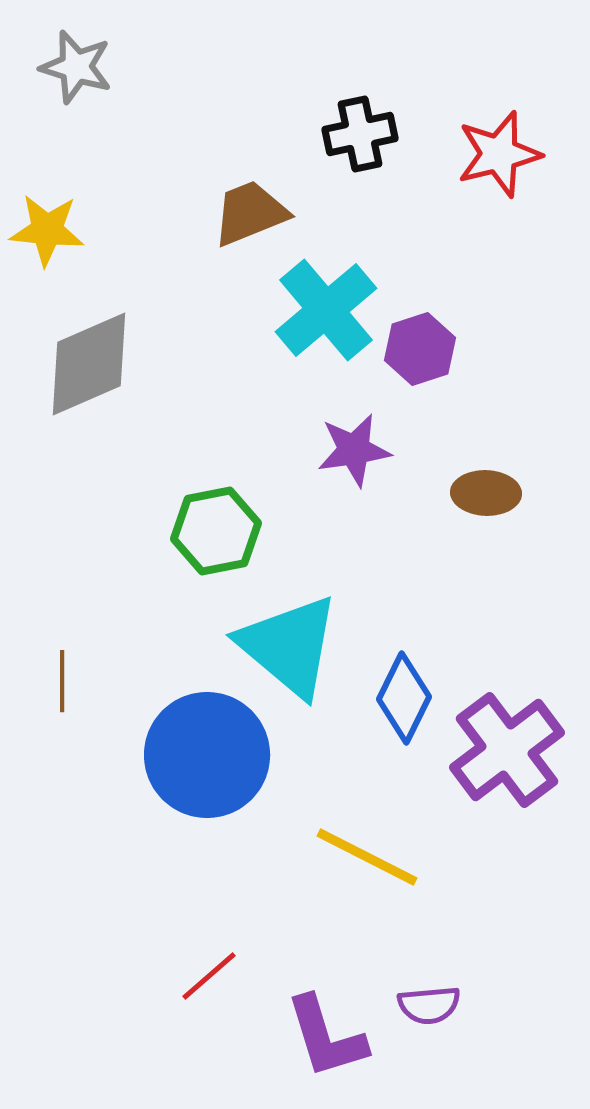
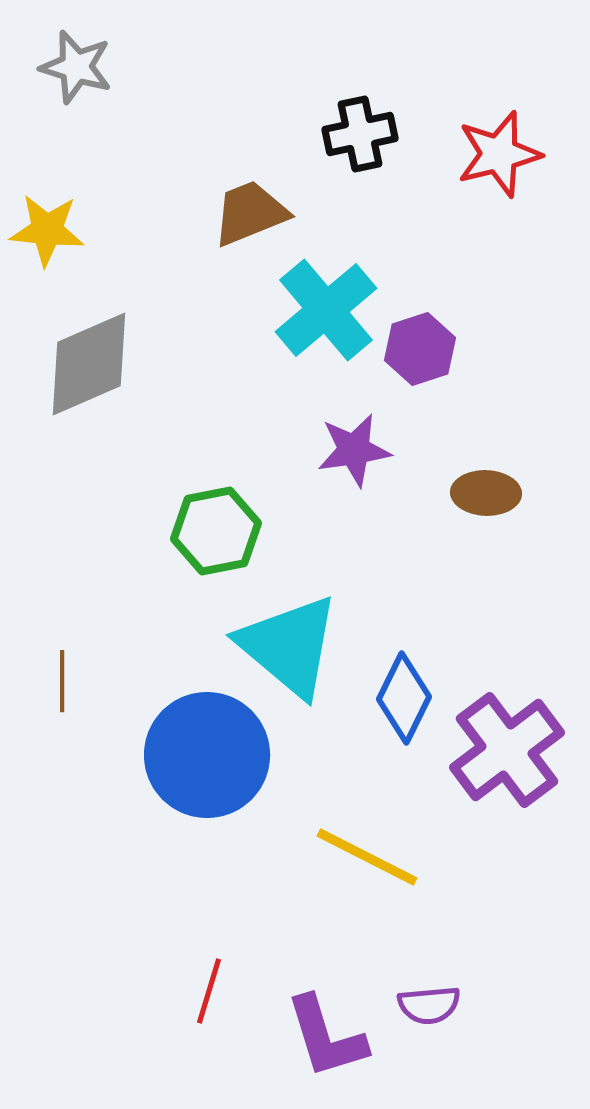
red line: moved 15 px down; rotated 32 degrees counterclockwise
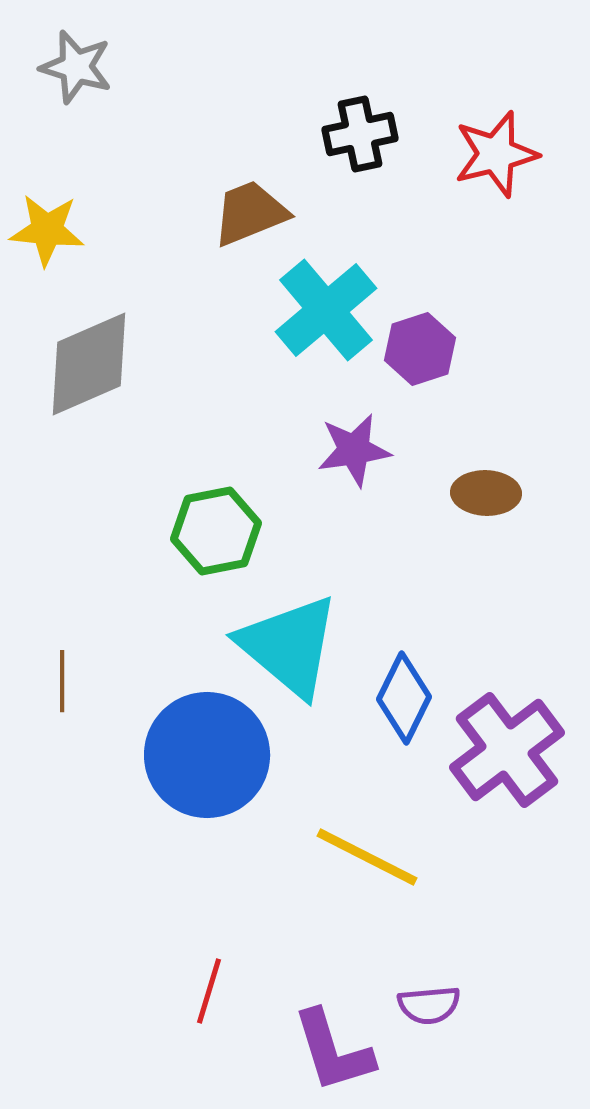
red star: moved 3 px left
purple L-shape: moved 7 px right, 14 px down
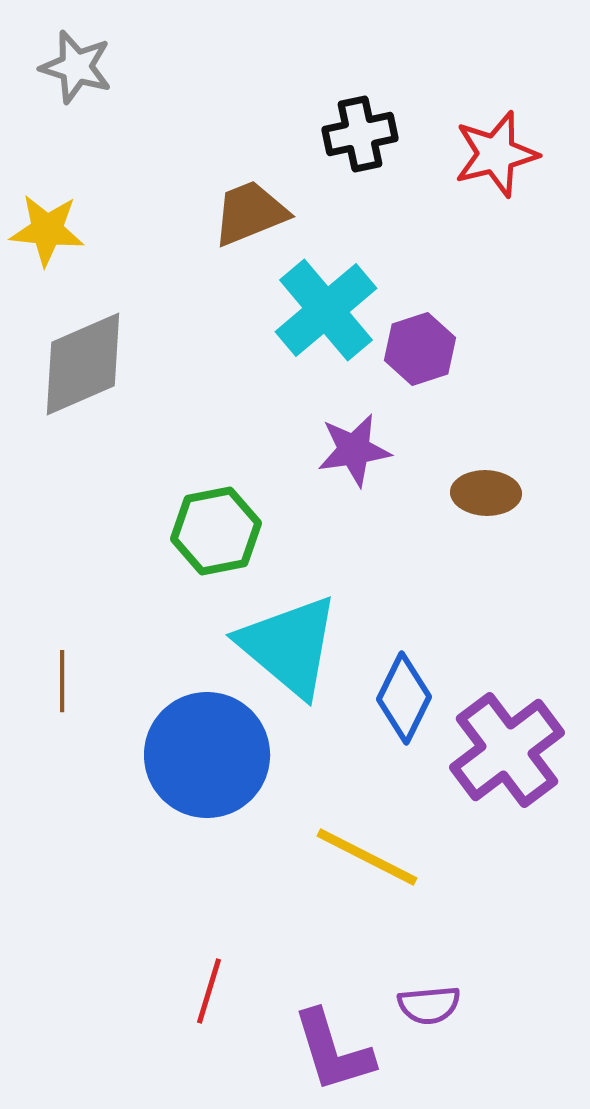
gray diamond: moved 6 px left
